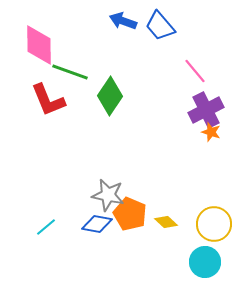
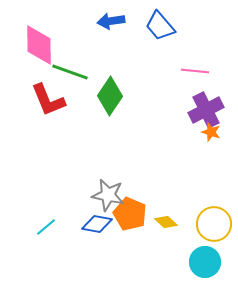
blue arrow: moved 12 px left; rotated 28 degrees counterclockwise
pink line: rotated 44 degrees counterclockwise
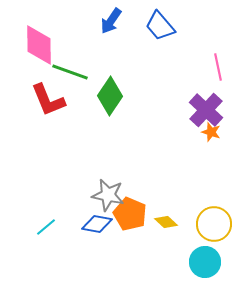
blue arrow: rotated 48 degrees counterclockwise
pink line: moved 23 px right, 4 px up; rotated 72 degrees clockwise
purple cross: rotated 20 degrees counterclockwise
